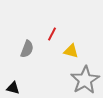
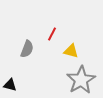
gray star: moved 4 px left
black triangle: moved 3 px left, 3 px up
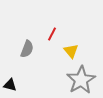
yellow triangle: rotated 35 degrees clockwise
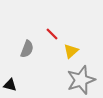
red line: rotated 72 degrees counterclockwise
yellow triangle: rotated 28 degrees clockwise
gray star: rotated 12 degrees clockwise
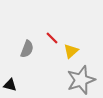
red line: moved 4 px down
